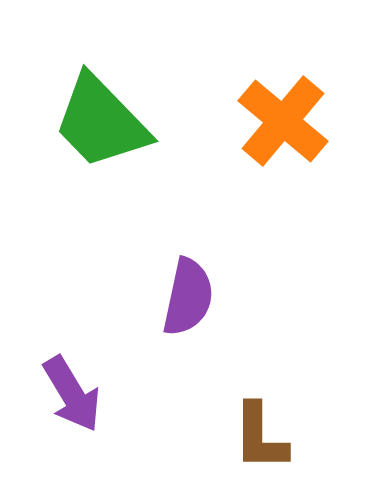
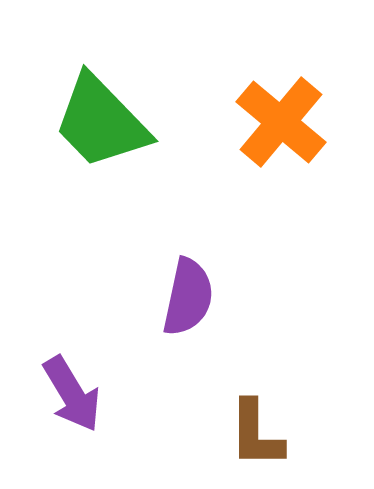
orange cross: moved 2 px left, 1 px down
brown L-shape: moved 4 px left, 3 px up
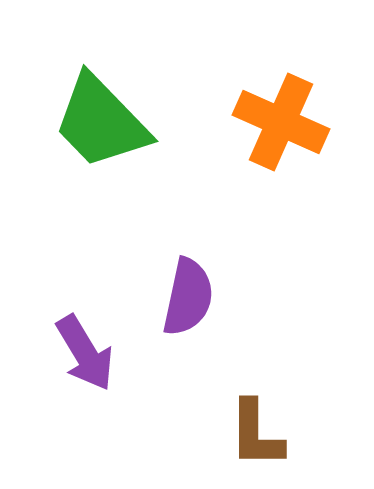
orange cross: rotated 16 degrees counterclockwise
purple arrow: moved 13 px right, 41 px up
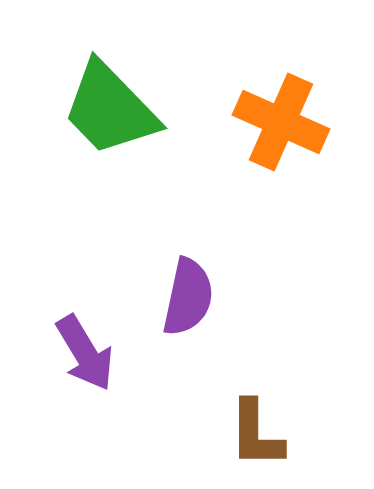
green trapezoid: moved 9 px right, 13 px up
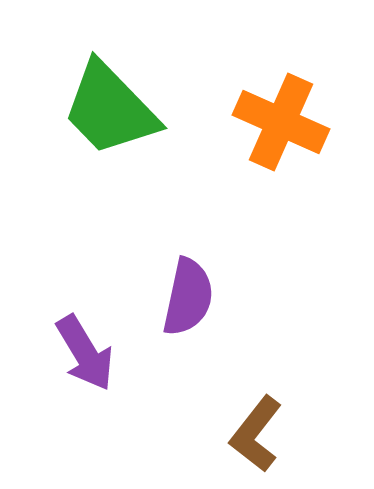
brown L-shape: rotated 38 degrees clockwise
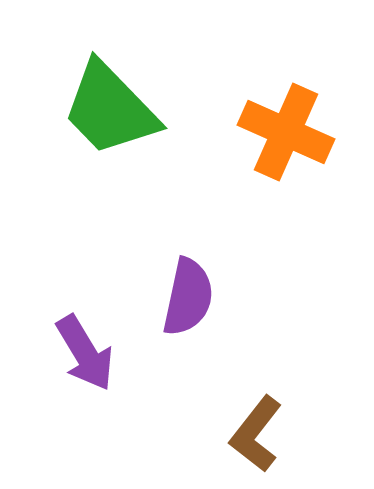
orange cross: moved 5 px right, 10 px down
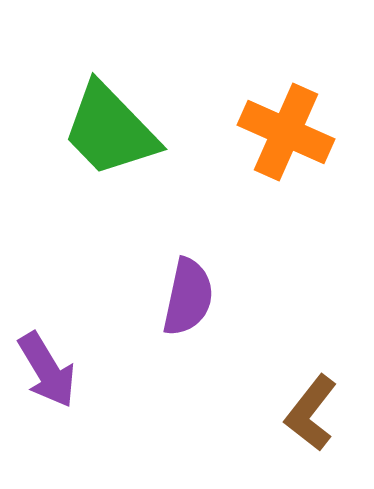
green trapezoid: moved 21 px down
purple arrow: moved 38 px left, 17 px down
brown L-shape: moved 55 px right, 21 px up
